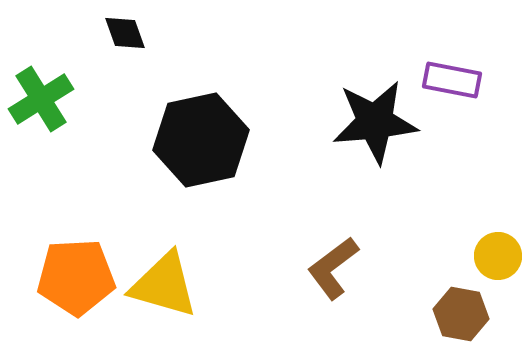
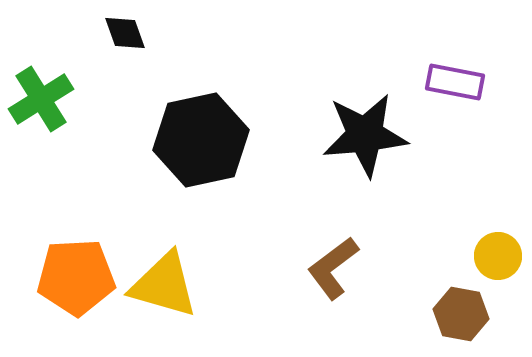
purple rectangle: moved 3 px right, 2 px down
black star: moved 10 px left, 13 px down
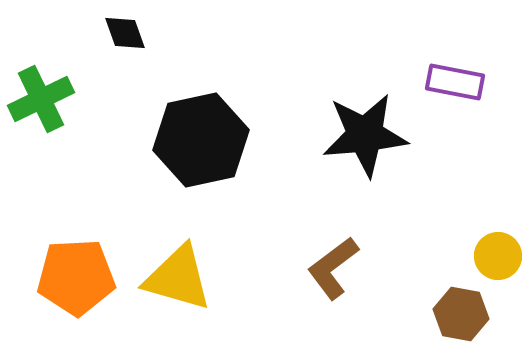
green cross: rotated 6 degrees clockwise
yellow triangle: moved 14 px right, 7 px up
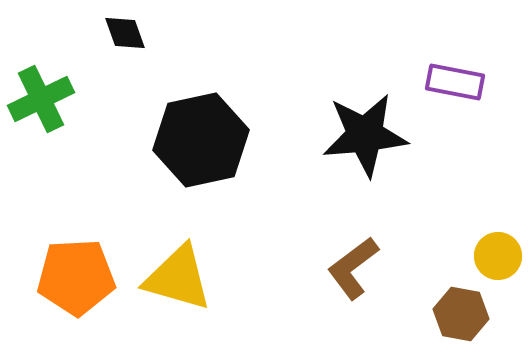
brown L-shape: moved 20 px right
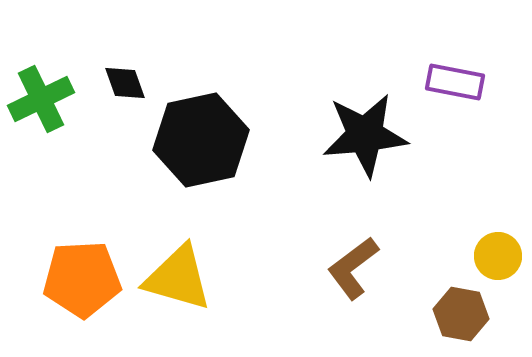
black diamond: moved 50 px down
orange pentagon: moved 6 px right, 2 px down
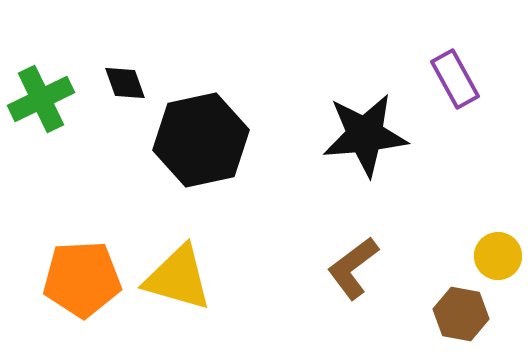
purple rectangle: moved 3 px up; rotated 50 degrees clockwise
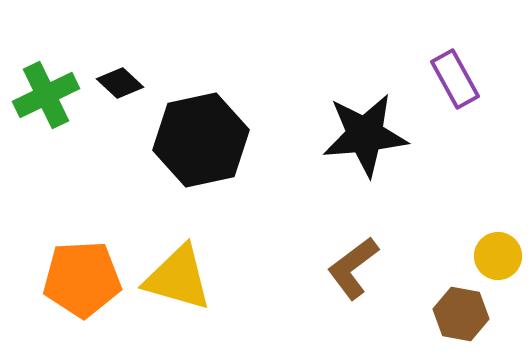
black diamond: moved 5 px left; rotated 27 degrees counterclockwise
green cross: moved 5 px right, 4 px up
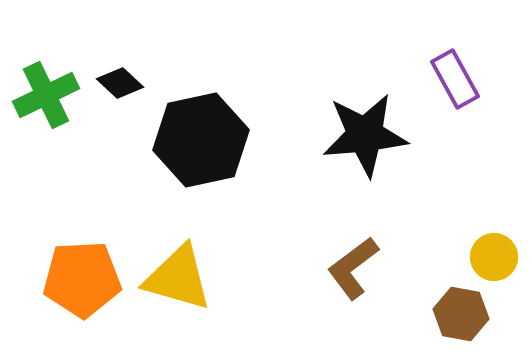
yellow circle: moved 4 px left, 1 px down
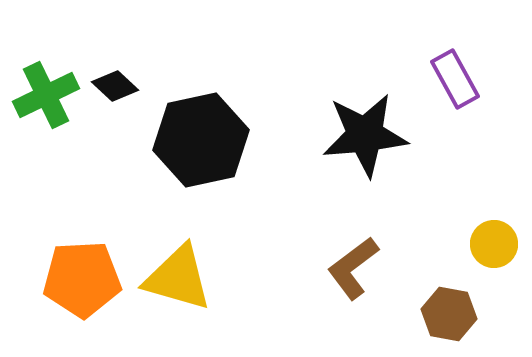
black diamond: moved 5 px left, 3 px down
yellow circle: moved 13 px up
brown hexagon: moved 12 px left
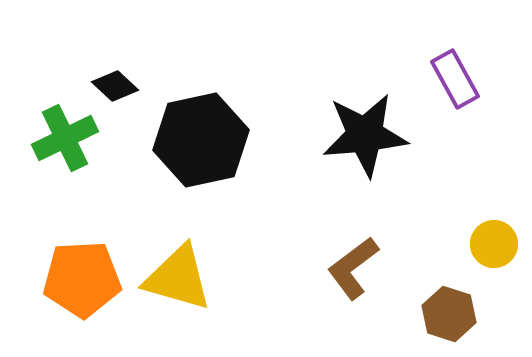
green cross: moved 19 px right, 43 px down
brown hexagon: rotated 8 degrees clockwise
